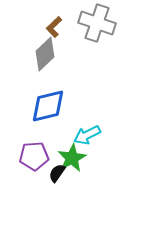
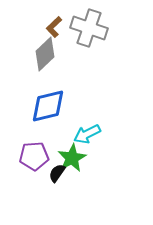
gray cross: moved 8 px left, 5 px down
cyan arrow: moved 1 px up
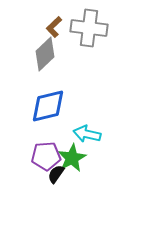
gray cross: rotated 12 degrees counterclockwise
cyan arrow: rotated 40 degrees clockwise
purple pentagon: moved 12 px right
black semicircle: moved 1 px left, 1 px down
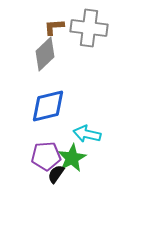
brown L-shape: rotated 40 degrees clockwise
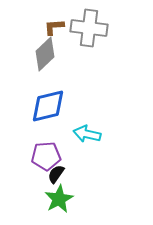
green star: moved 13 px left, 41 px down
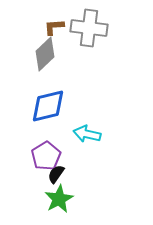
purple pentagon: rotated 28 degrees counterclockwise
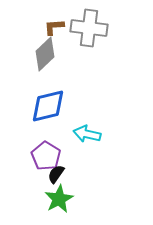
purple pentagon: rotated 8 degrees counterclockwise
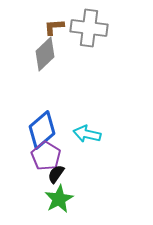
blue diamond: moved 6 px left, 24 px down; rotated 27 degrees counterclockwise
